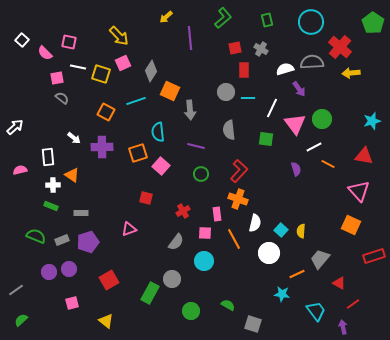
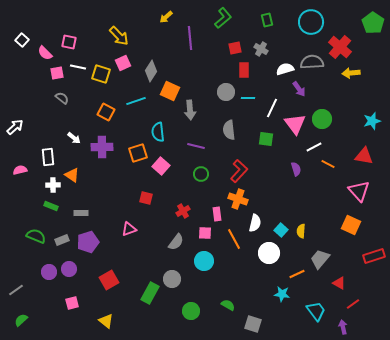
pink square at (57, 78): moved 5 px up
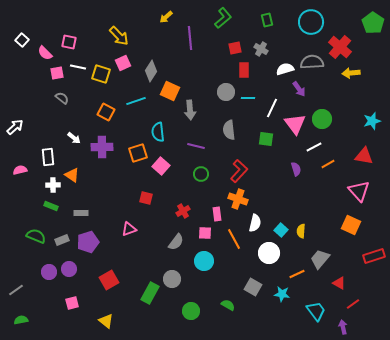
orange line at (328, 164): rotated 56 degrees counterclockwise
green semicircle at (21, 320): rotated 32 degrees clockwise
gray square at (253, 324): moved 37 px up; rotated 12 degrees clockwise
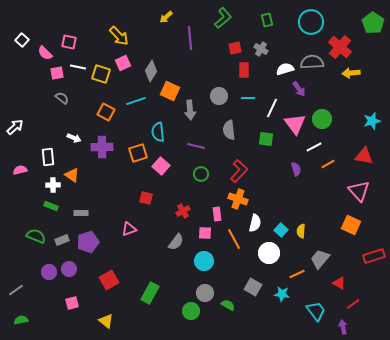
gray circle at (226, 92): moved 7 px left, 4 px down
white arrow at (74, 138): rotated 16 degrees counterclockwise
gray circle at (172, 279): moved 33 px right, 14 px down
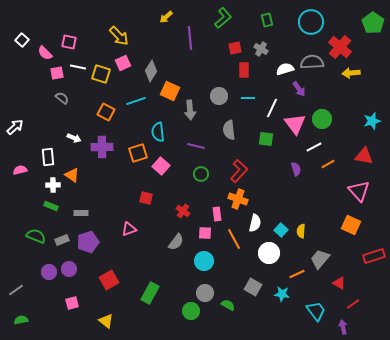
red cross at (183, 211): rotated 24 degrees counterclockwise
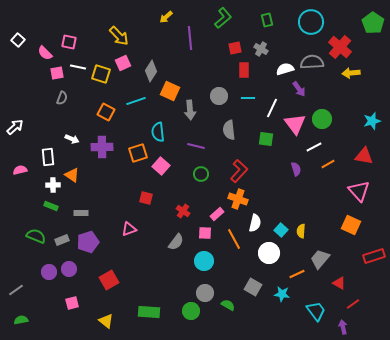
white square at (22, 40): moved 4 px left
gray semicircle at (62, 98): rotated 72 degrees clockwise
white arrow at (74, 138): moved 2 px left, 1 px down
pink rectangle at (217, 214): rotated 56 degrees clockwise
green rectangle at (150, 293): moved 1 px left, 19 px down; rotated 65 degrees clockwise
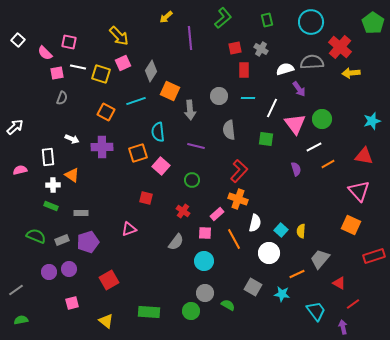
green circle at (201, 174): moved 9 px left, 6 px down
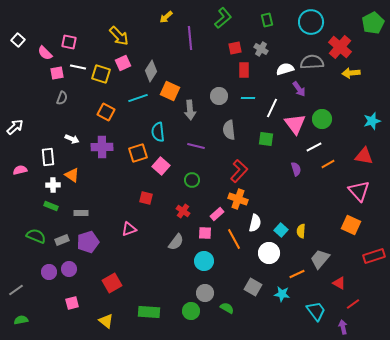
green pentagon at (373, 23): rotated 10 degrees clockwise
cyan line at (136, 101): moved 2 px right, 3 px up
red square at (109, 280): moved 3 px right, 3 px down
green semicircle at (228, 305): moved 1 px left, 3 px down
